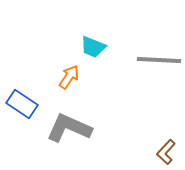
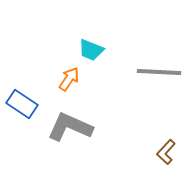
cyan trapezoid: moved 2 px left, 3 px down
gray line: moved 12 px down
orange arrow: moved 2 px down
gray L-shape: moved 1 px right, 1 px up
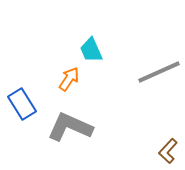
cyan trapezoid: rotated 44 degrees clockwise
gray line: rotated 27 degrees counterclockwise
blue rectangle: rotated 24 degrees clockwise
brown L-shape: moved 2 px right, 1 px up
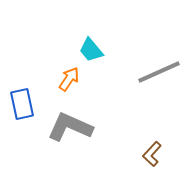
cyan trapezoid: rotated 16 degrees counterclockwise
blue rectangle: rotated 20 degrees clockwise
brown L-shape: moved 16 px left, 3 px down
